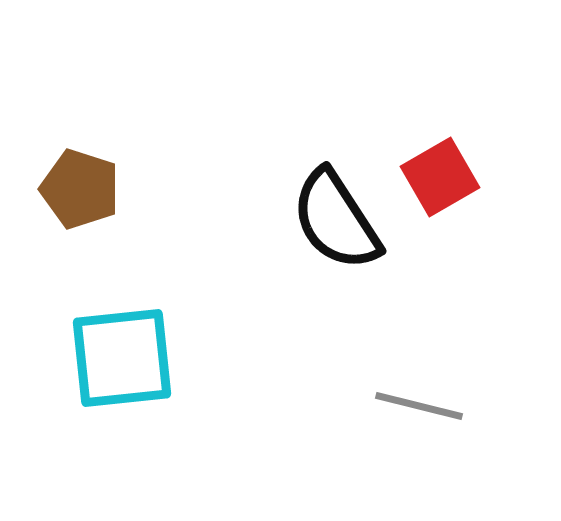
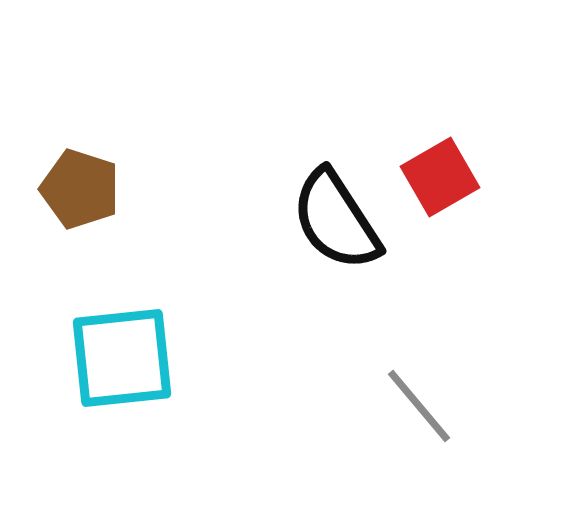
gray line: rotated 36 degrees clockwise
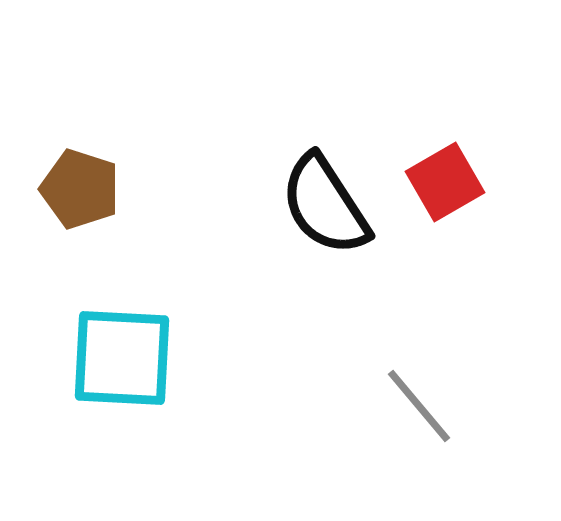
red square: moved 5 px right, 5 px down
black semicircle: moved 11 px left, 15 px up
cyan square: rotated 9 degrees clockwise
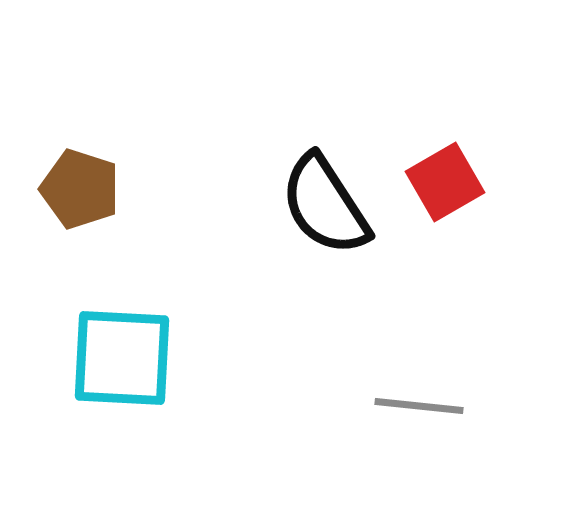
gray line: rotated 44 degrees counterclockwise
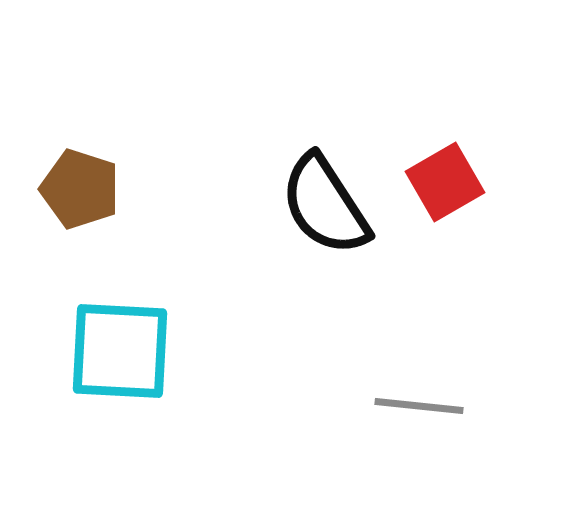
cyan square: moved 2 px left, 7 px up
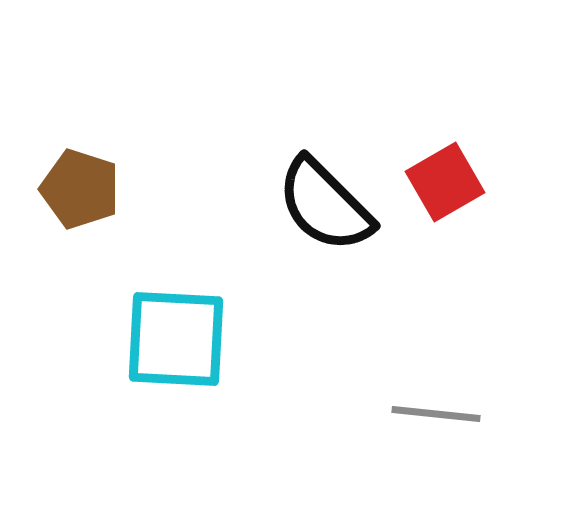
black semicircle: rotated 12 degrees counterclockwise
cyan square: moved 56 px right, 12 px up
gray line: moved 17 px right, 8 px down
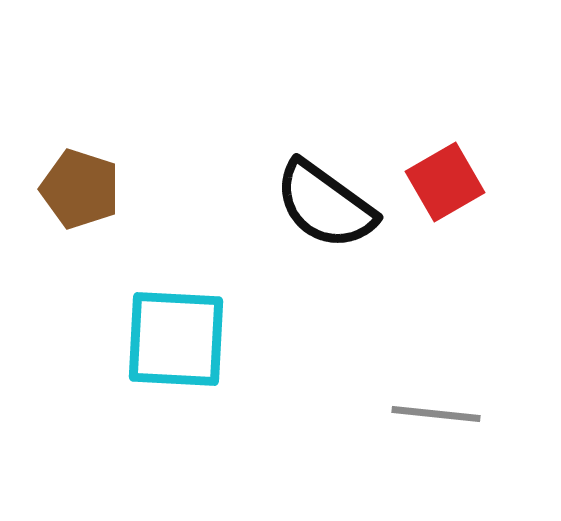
black semicircle: rotated 9 degrees counterclockwise
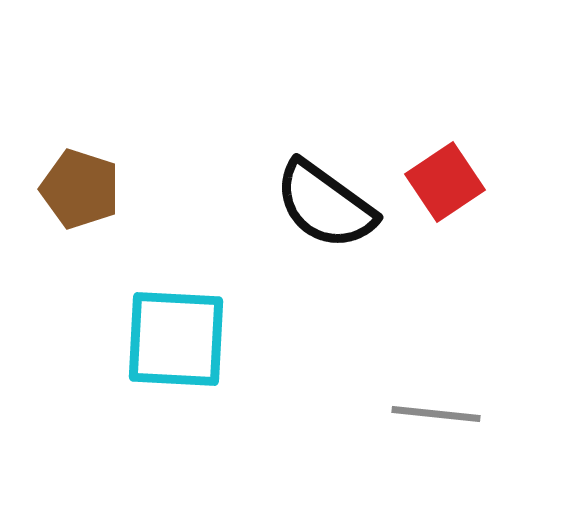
red square: rotated 4 degrees counterclockwise
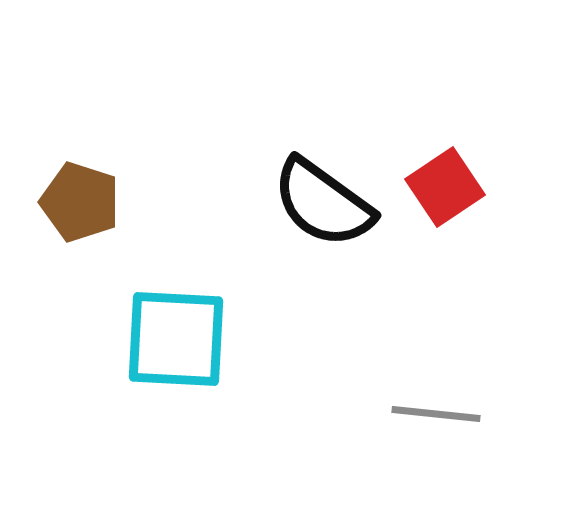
red square: moved 5 px down
brown pentagon: moved 13 px down
black semicircle: moved 2 px left, 2 px up
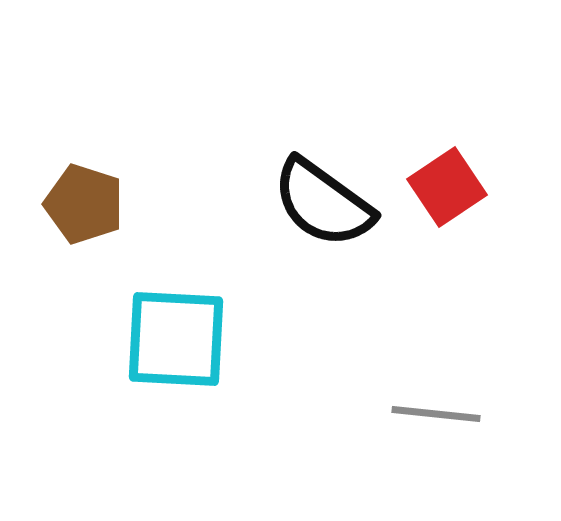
red square: moved 2 px right
brown pentagon: moved 4 px right, 2 px down
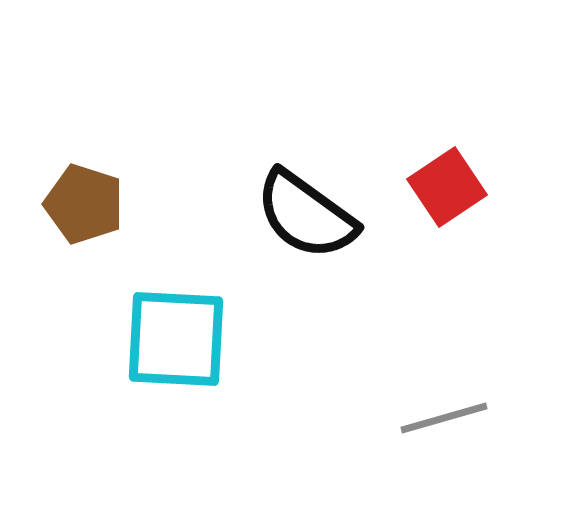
black semicircle: moved 17 px left, 12 px down
gray line: moved 8 px right, 4 px down; rotated 22 degrees counterclockwise
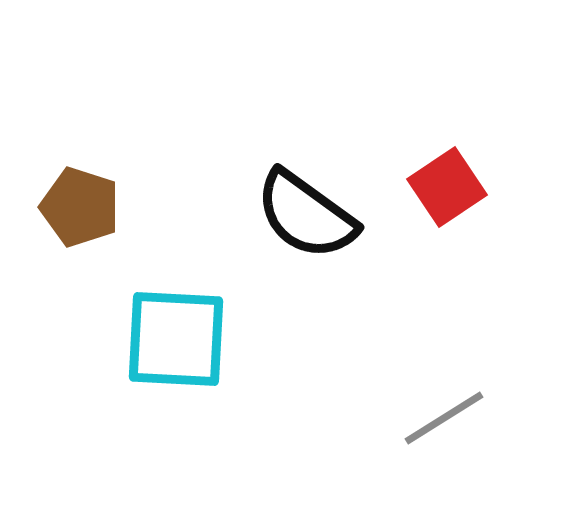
brown pentagon: moved 4 px left, 3 px down
gray line: rotated 16 degrees counterclockwise
